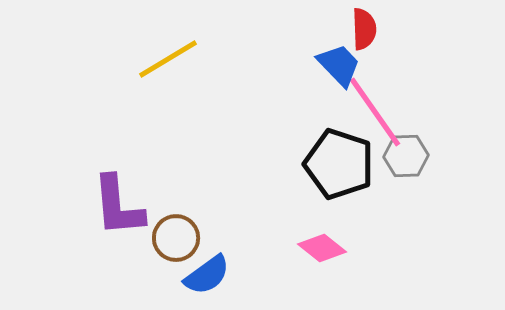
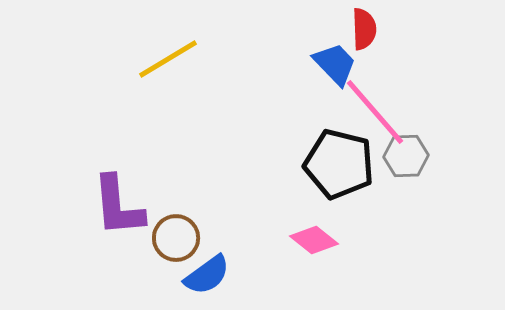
blue trapezoid: moved 4 px left, 1 px up
pink line: rotated 6 degrees counterclockwise
black pentagon: rotated 4 degrees counterclockwise
pink diamond: moved 8 px left, 8 px up
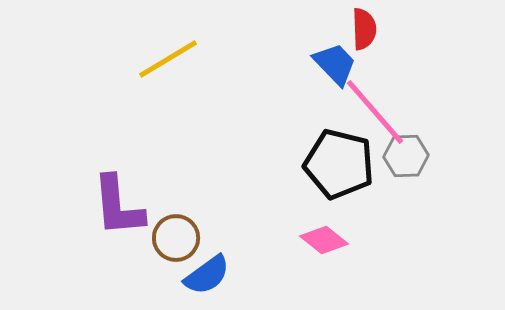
pink diamond: moved 10 px right
